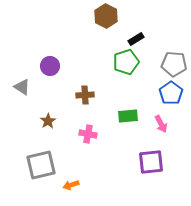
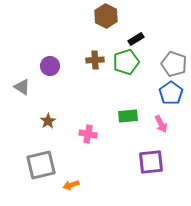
gray pentagon: rotated 15 degrees clockwise
brown cross: moved 10 px right, 35 px up
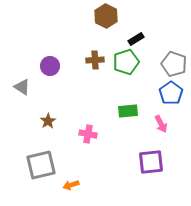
green rectangle: moved 5 px up
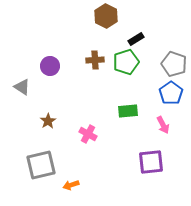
pink arrow: moved 2 px right, 1 px down
pink cross: rotated 18 degrees clockwise
